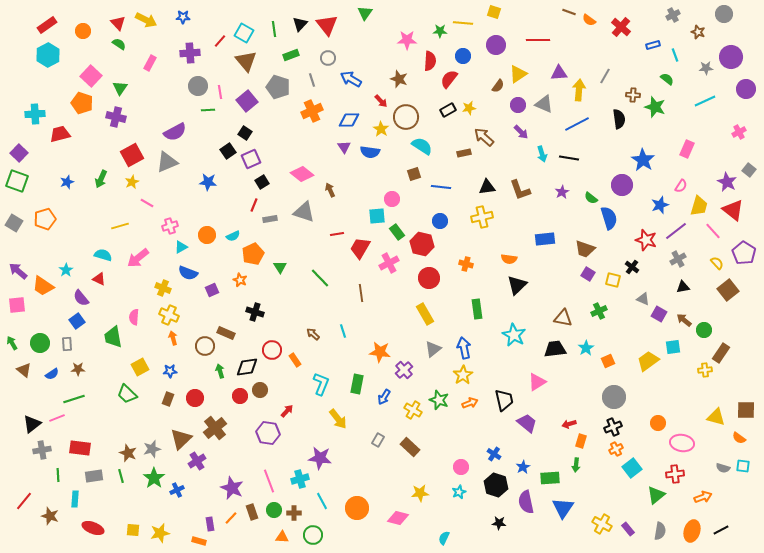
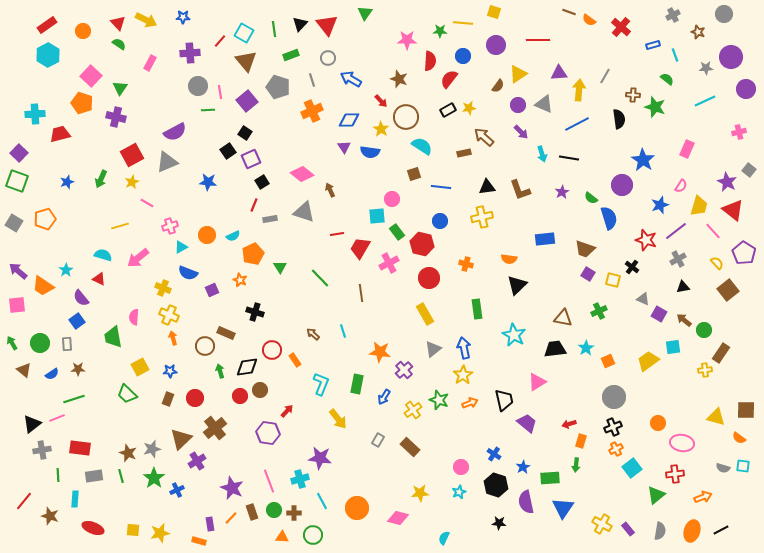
pink cross at (739, 132): rotated 16 degrees clockwise
yellow cross at (413, 410): rotated 24 degrees clockwise
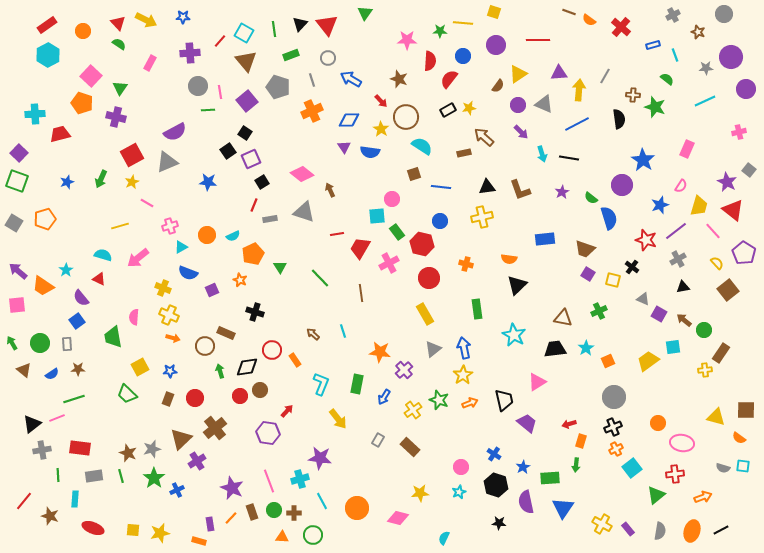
orange arrow at (173, 338): rotated 120 degrees clockwise
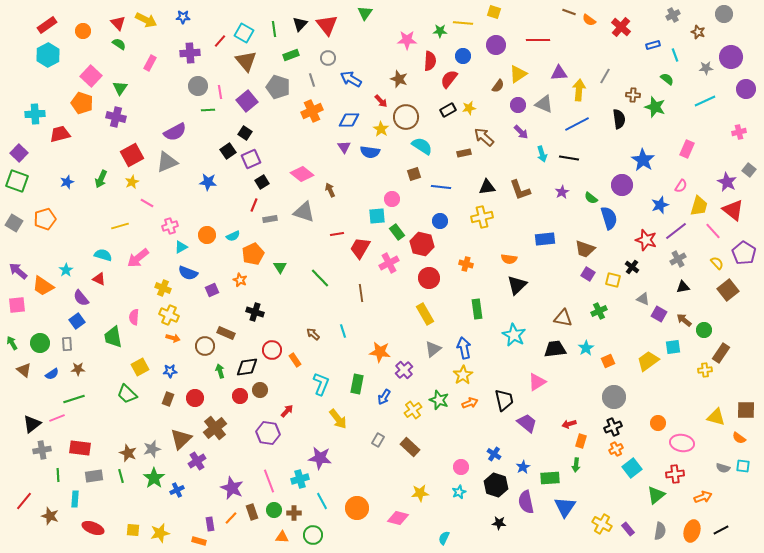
blue triangle at (563, 508): moved 2 px right, 1 px up
